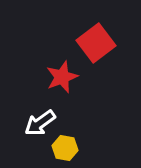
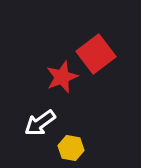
red square: moved 11 px down
yellow hexagon: moved 6 px right
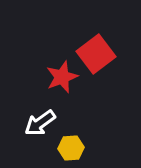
yellow hexagon: rotated 15 degrees counterclockwise
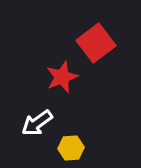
red square: moved 11 px up
white arrow: moved 3 px left
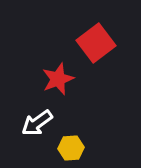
red star: moved 4 px left, 2 px down
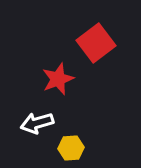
white arrow: rotated 20 degrees clockwise
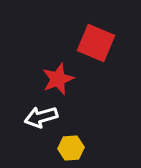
red square: rotated 30 degrees counterclockwise
white arrow: moved 4 px right, 6 px up
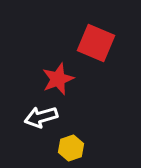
yellow hexagon: rotated 15 degrees counterclockwise
